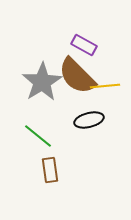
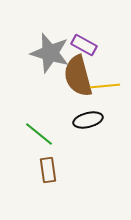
brown semicircle: moved 1 px right; rotated 30 degrees clockwise
gray star: moved 8 px right, 29 px up; rotated 24 degrees counterclockwise
black ellipse: moved 1 px left
green line: moved 1 px right, 2 px up
brown rectangle: moved 2 px left
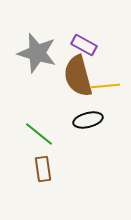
gray star: moved 13 px left
brown rectangle: moved 5 px left, 1 px up
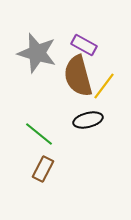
yellow line: moved 1 px left; rotated 48 degrees counterclockwise
brown rectangle: rotated 35 degrees clockwise
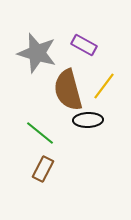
brown semicircle: moved 10 px left, 14 px down
black ellipse: rotated 12 degrees clockwise
green line: moved 1 px right, 1 px up
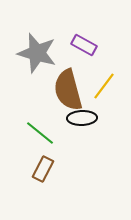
black ellipse: moved 6 px left, 2 px up
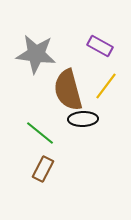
purple rectangle: moved 16 px right, 1 px down
gray star: moved 1 px left, 1 px down; rotated 9 degrees counterclockwise
yellow line: moved 2 px right
black ellipse: moved 1 px right, 1 px down
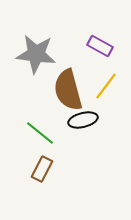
black ellipse: moved 1 px down; rotated 12 degrees counterclockwise
brown rectangle: moved 1 px left
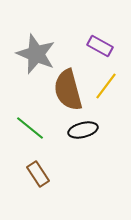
gray star: rotated 15 degrees clockwise
black ellipse: moved 10 px down
green line: moved 10 px left, 5 px up
brown rectangle: moved 4 px left, 5 px down; rotated 60 degrees counterclockwise
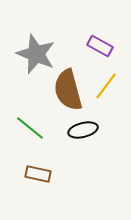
brown rectangle: rotated 45 degrees counterclockwise
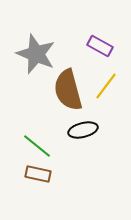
green line: moved 7 px right, 18 px down
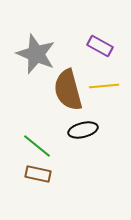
yellow line: moved 2 px left; rotated 48 degrees clockwise
